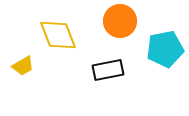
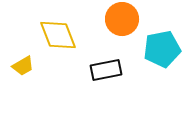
orange circle: moved 2 px right, 2 px up
cyan pentagon: moved 3 px left
black rectangle: moved 2 px left
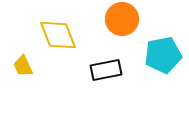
cyan pentagon: moved 1 px right, 6 px down
yellow trapezoid: rotated 95 degrees clockwise
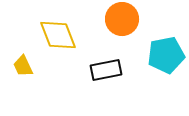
cyan pentagon: moved 3 px right
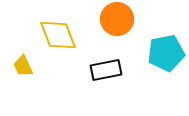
orange circle: moved 5 px left
cyan pentagon: moved 2 px up
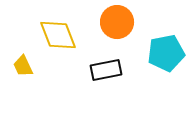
orange circle: moved 3 px down
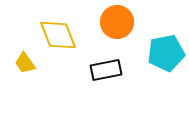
yellow trapezoid: moved 2 px right, 3 px up; rotated 10 degrees counterclockwise
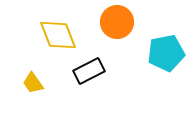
yellow trapezoid: moved 8 px right, 20 px down
black rectangle: moved 17 px left, 1 px down; rotated 16 degrees counterclockwise
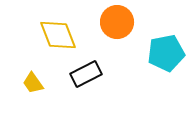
black rectangle: moved 3 px left, 3 px down
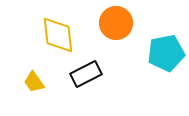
orange circle: moved 1 px left, 1 px down
yellow diamond: rotated 15 degrees clockwise
yellow trapezoid: moved 1 px right, 1 px up
